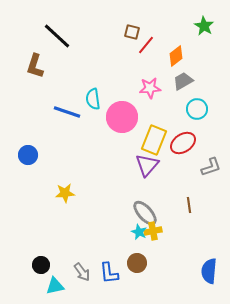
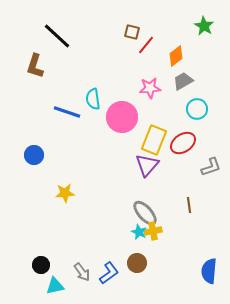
blue circle: moved 6 px right
blue L-shape: rotated 120 degrees counterclockwise
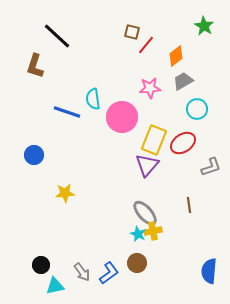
cyan star: moved 1 px left, 2 px down
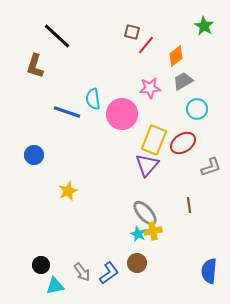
pink circle: moved 3 px up
yellow star: moved 3 px right, 2 px up; rotated 18 degrees counterclockwise
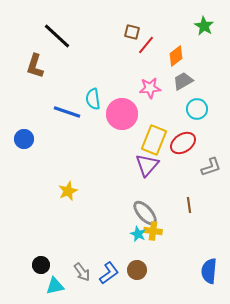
blue circle: moved 10 px left, 16 px up
yellow cross: rotated 18 degrees clockwise
brown circle: moved 7 px down
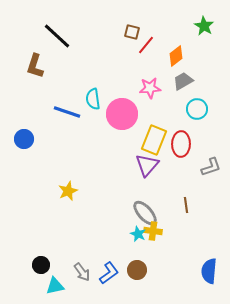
red ellipse: moved 2 px left, 1 px down; rotated 55 degrees counterclockwise
brown line: moved 3 px left
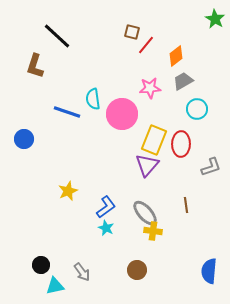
green star: moved 11 px right, 7 px up
cyan star: moved 32 px left, 6 px up
blue L-shape: moved 3 px left, 66 px up
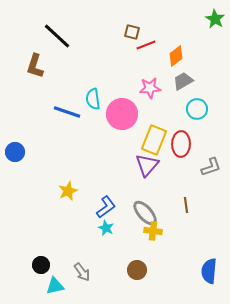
red line: rotated 30 degrees clockwise
blue circle: moved 9 px left, 13 px down
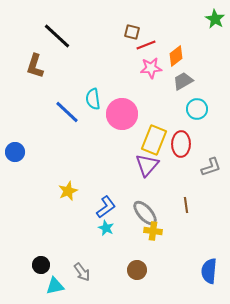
pink star: moved 1 px right, 20 px up
blue line: rotated 24 degrees clockwise
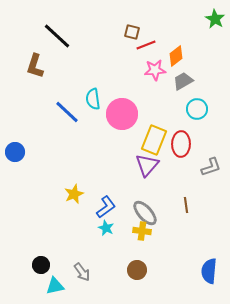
pink star: moved 4 px right, 2 px down
yellow star: moved 6 px right, 3 px down
yellow cross: moved 11 px left
